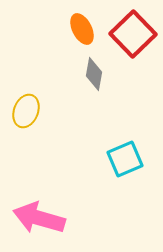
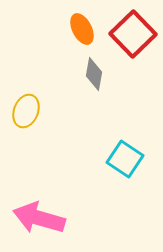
cyan square: rotated 33 degrees counterclockwise
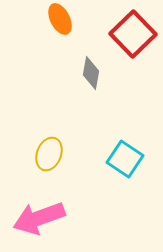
orange ellipse: moved 22 px left, 10 px up
gray diamond: moved 3 px left, 1 px up
yellow ellipse: moved 23 px right, 43 px down
pink arrow: rotated 36 degrees counterclockwise
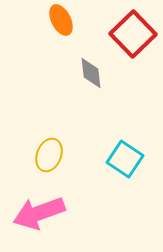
orange ellipse: moved 1 px right, 1 px down
gray diamond: rotated 16 degrees counterclockwise
yellow ellipse: moved 1 px down
pink arrow: moved 5 px up
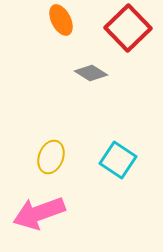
red square: moved 5 px left, 6 px up
gray diamond: rotated 52 degrees counterclockwise
yellow ellipse: moved 2 px right, 2 px down
cyan square: moved 7 px left, 1 px down
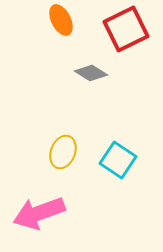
red square: moved 2 px left, 1 px down; rotated 18 degrees clockwise
yellow ellipse: moved 12 px right, 5 px up
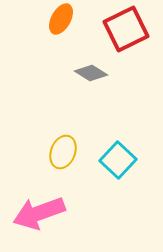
orange ellipse: moved 1 px up; rotated 56 degrees clockwise
cyan square: rotated 9 degrees clockwise
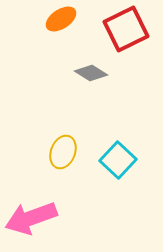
orange ellipse: rotated 28 degrees clockwise
pink arrow: moved 8 px left, 5 px down
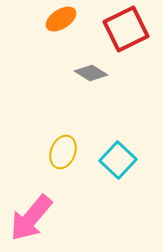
pink arrow: rotated 30 degrees counterclockwise
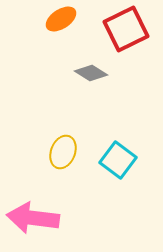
cyan square: rotated 6 degrees counterclockwise
pink arrow: moved 2 px right; rotated 57 degrees clockwise
